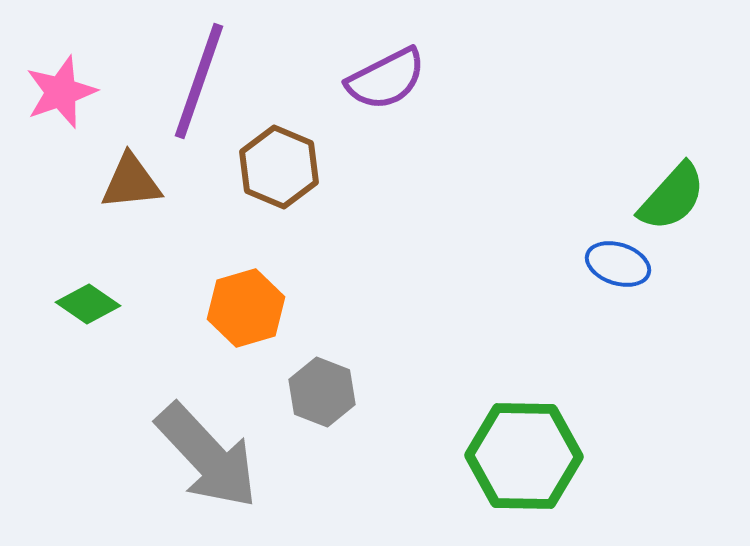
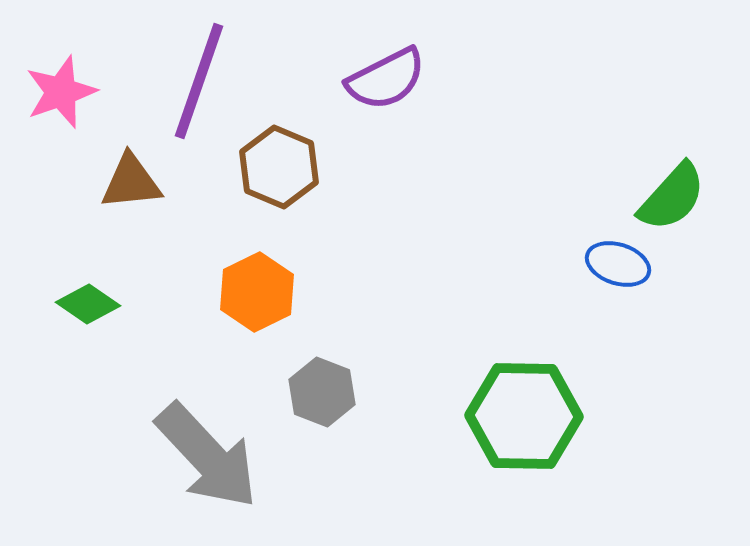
orange hexagon: moved 11 px right, 16 px up; rotated 10 degrees counterclockwise
green hexagon: moved 40 px up
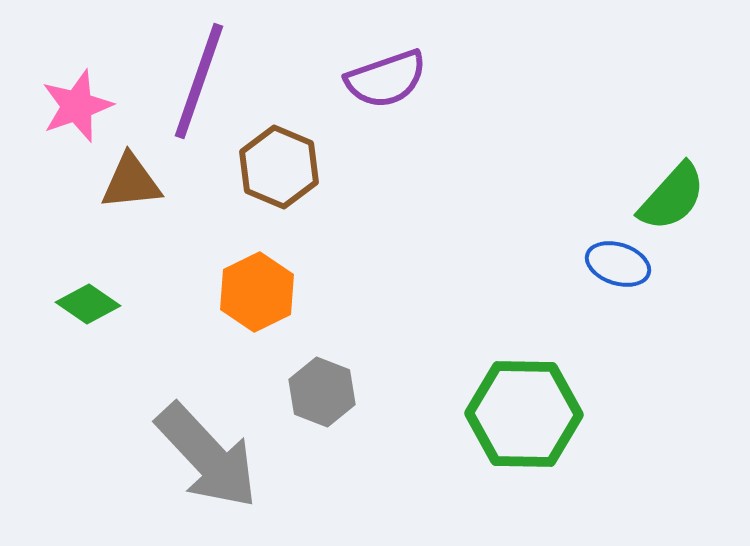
purple semicircle: rotated 8 degrees clockwise
pink star: moved 16 px right, 14 px down
green hexagon: moved 2 px up
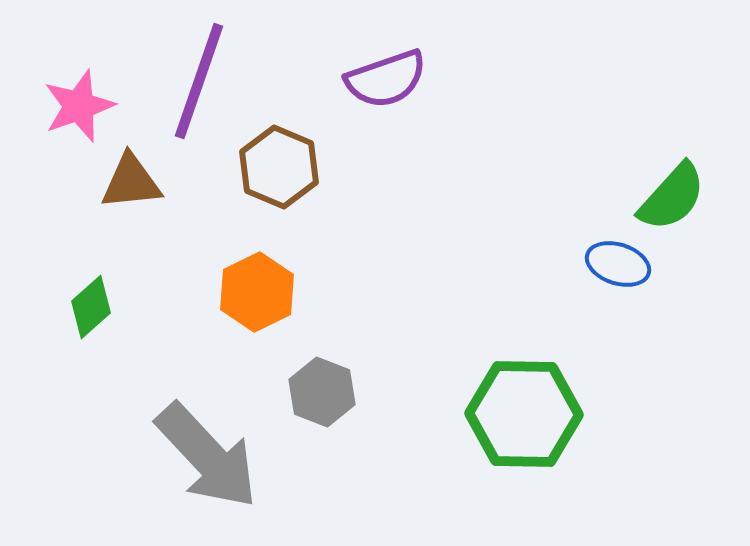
pink star: moved 2 px right
green diamond: moved 3 px right, 3 px down; rotated 76 degrees counterclockwise
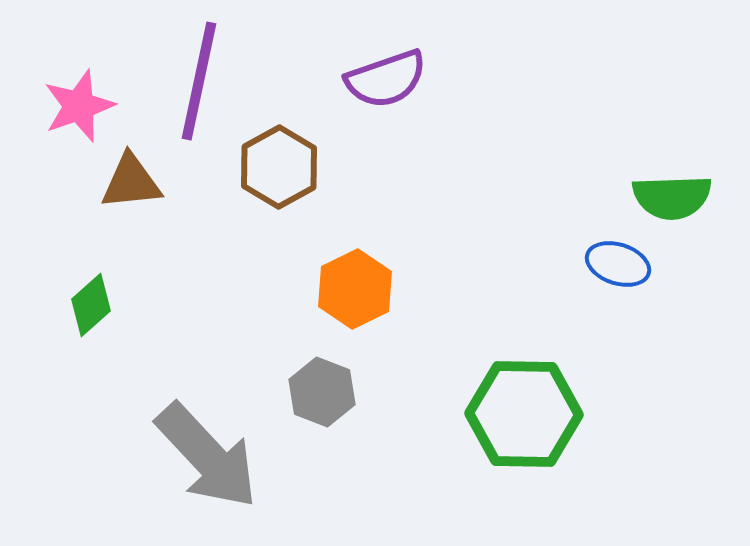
purple line: rotated 7 degrees counterclockwise
brown hexagon: rotated 8 degrees clockwise
green semicircle: rotated 46 degrees clockwise
orange hexagon: moved 98 px right, 3 px up
green diamond: moved 2 px up
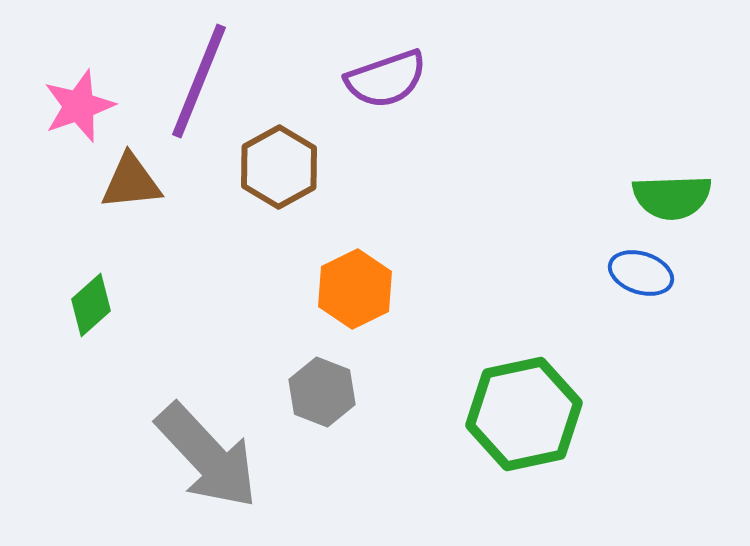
purple line: rotated 10 degrees clockwise
blue ellipse: moved 23 px right, 9 px down
green hexagon: rotated 13 degrees counterclockwise
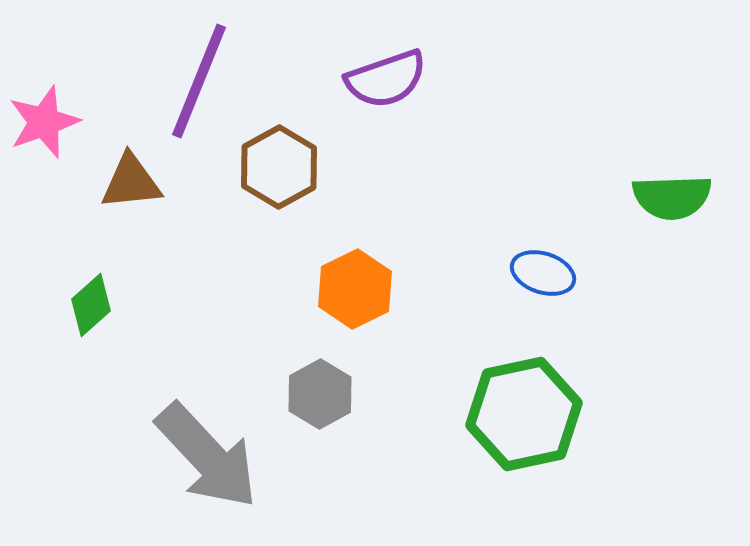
pink star: moved 35 px left, 16 px down
blue ellipse: moved 98 px left
gray hexagon: moved 2 px left, 2 px down; rotated 10 degrees clockwise
